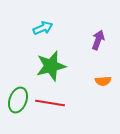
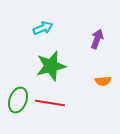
purple arrow: moved 1 px left, 1 px up
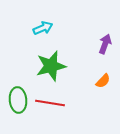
purple arrow: moved 8 px right, 5 px down
orange semicircle: rotated 42 degrees counterclockwise
green ellipse: rotated 25 degrees counterclockwise
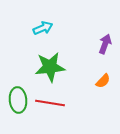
green star: moved 1 px left, 1 px down; rotated 8 degrees clockwise
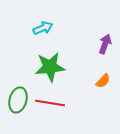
green ellipse: rotated 20 degrees clockwise
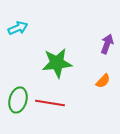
cyan arrow: moved 25 px left
purple arrow: moved 2 px right
green star: moved 7 px right, 4 px up
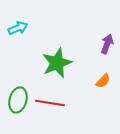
green star: rotated 16 degrees counterclockwise
